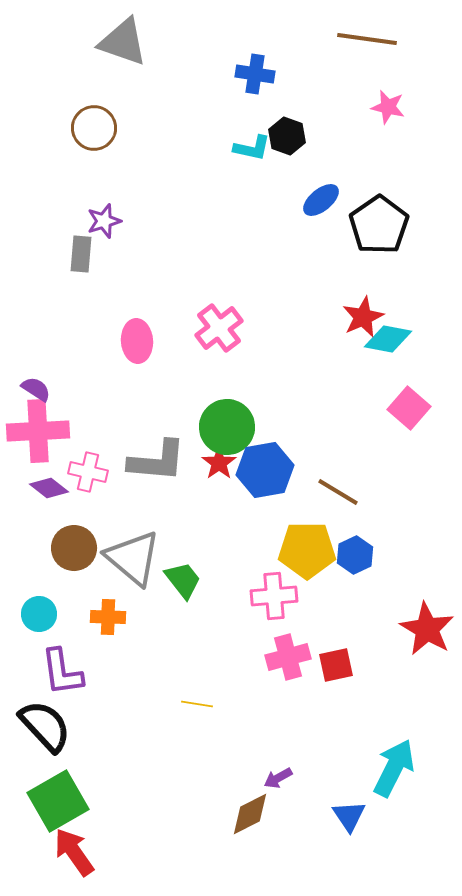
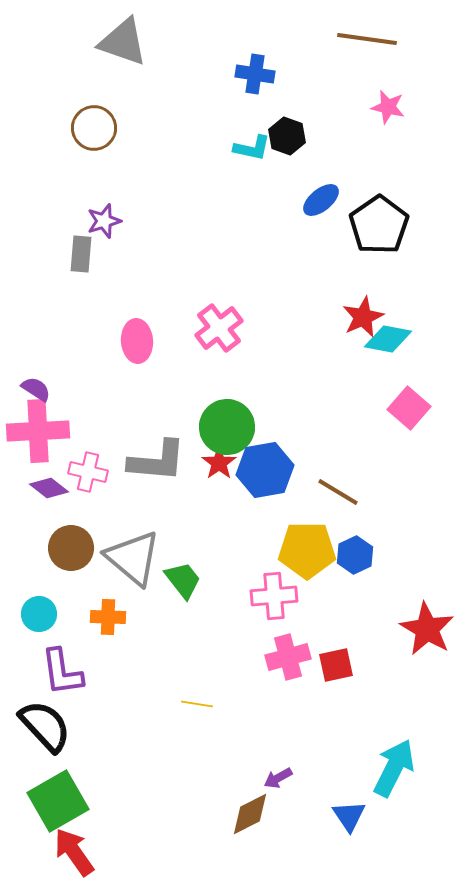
brown circle at (74, 548): moved 3 px left
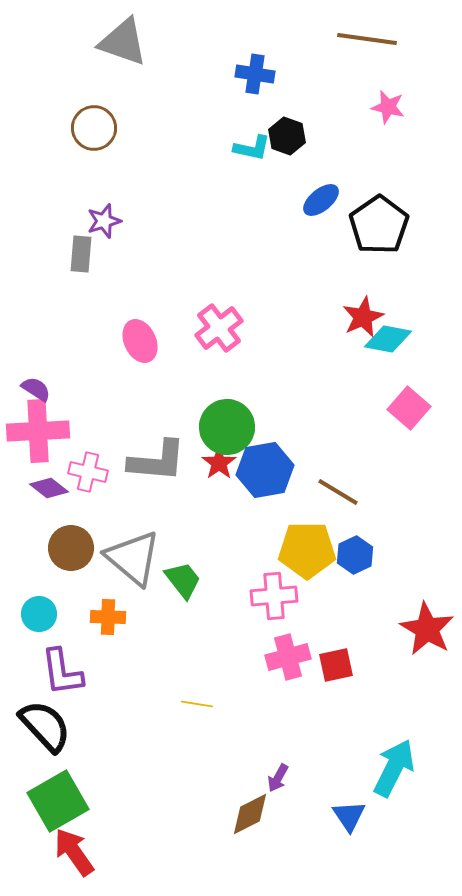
pink ellipse at (137, 341): moved 3 px right; rotated 21 degrees counterclockwise
purple arrow at (278, 778): rotated 32 degrees counterclockwise
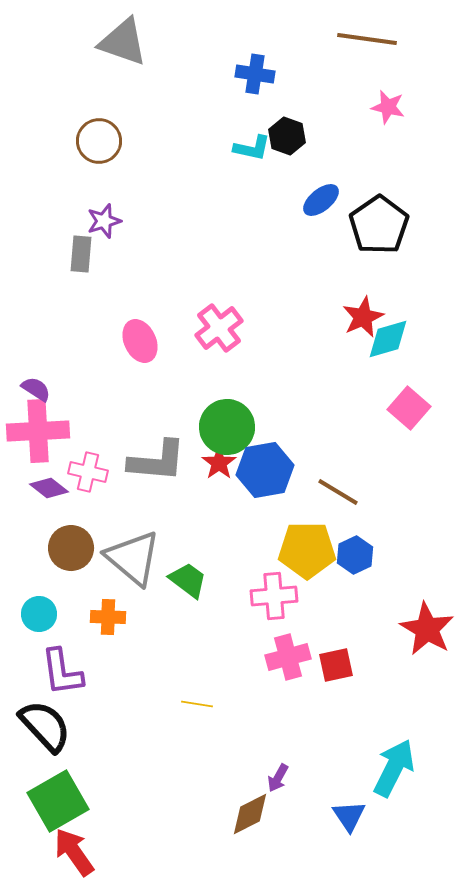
brown circle at (94, 128): moved 5 px right, 13 px down
cyan diamond at (388, 339): rotated 27 degrees counterclockwise
green trapezoid at (183, 580): moved 5 px right; rotated 15 degrees counterclockwise
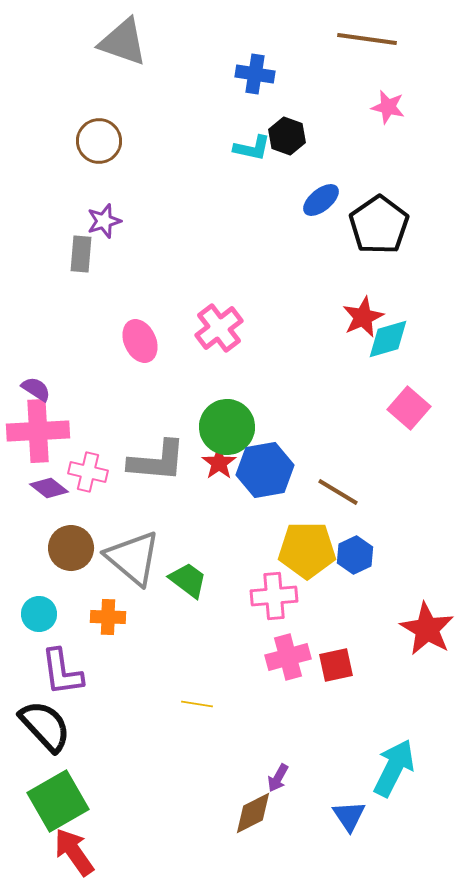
brown diamond at (250, 814): moved 3 px right, 1 px up
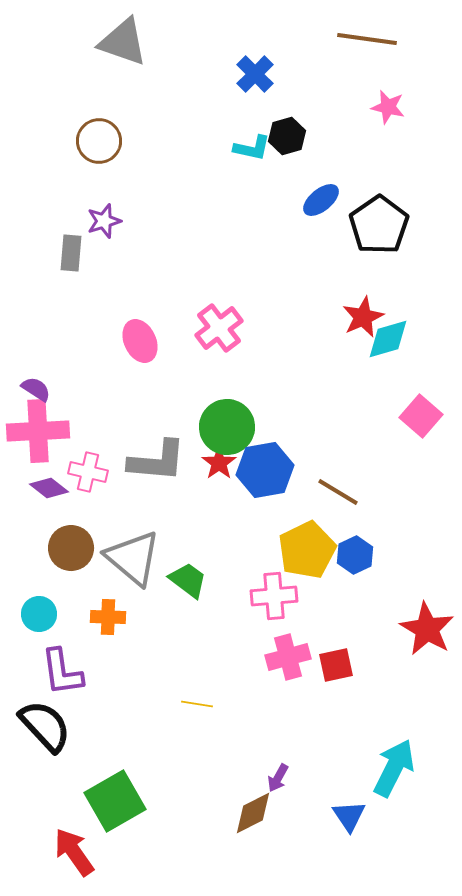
blue cross at (255, 74): rotated 36 degrees clockwise
black hexagon at (287, 136): rotated 24 degrees clockwise
gray rectangle at (81, 254): moved 10 px left, 1 px up
pink square at (409, 408): moved 12 px right, 8 px down
yellow pentagon at (307, 550): rotated 26 degrees counterclockwise
green square at (58, 801): moved 57 px right
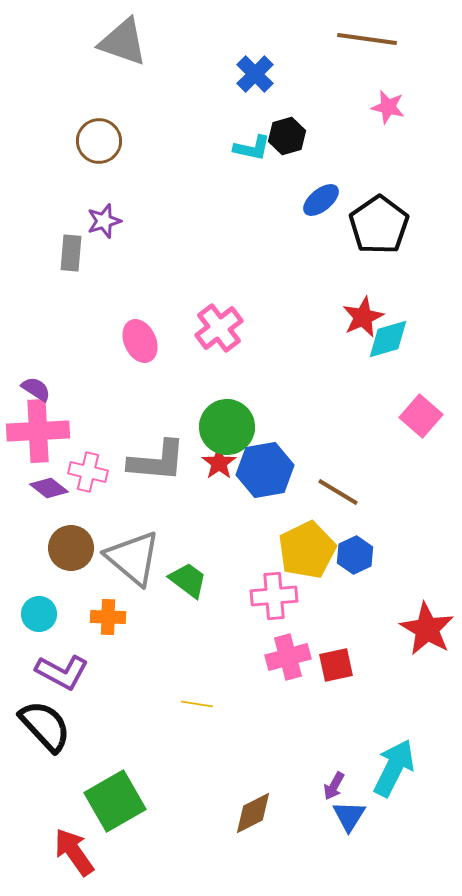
purple L-shape at (62, 672): rotated 54 degrees counterclockwise
purple arrow at (278, 778): moved 56 px right, 8 px down
blue triangle at (349, 816): rotated 6 degrees clockwise
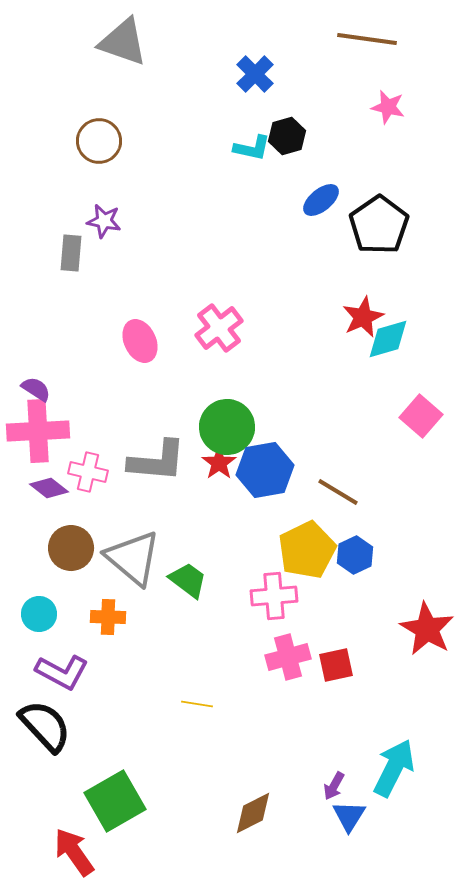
purple star at (104, 221): rotated 28 degrees clockwise
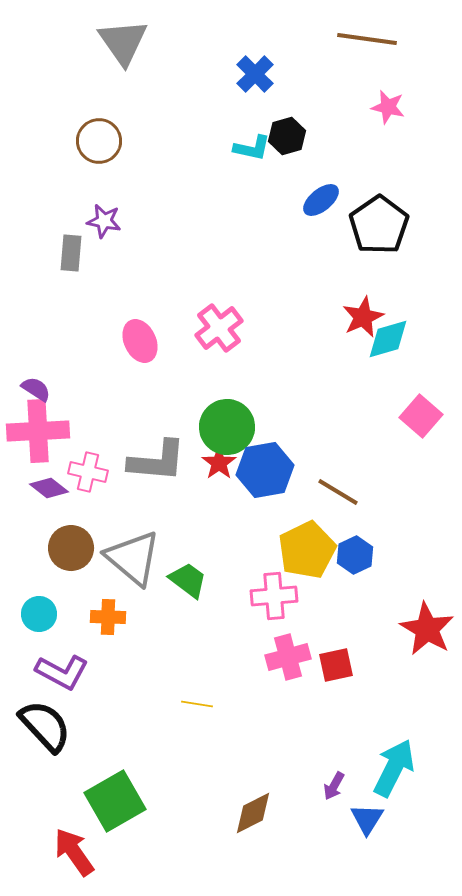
gray triangle at (123, 42): rotated 36 degrees clockwise
blue triangle at (349, 816): moved 18 px right, 3 px down
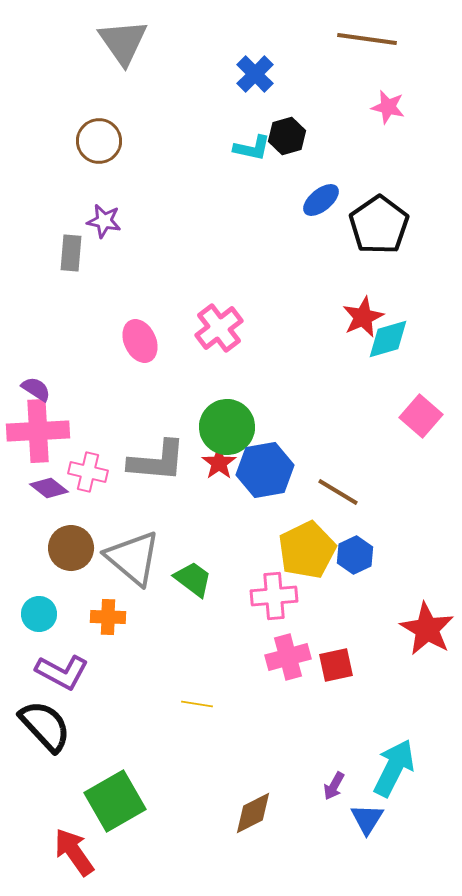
green trapezoid at (188, 580): moved 5 px right, 1 px up
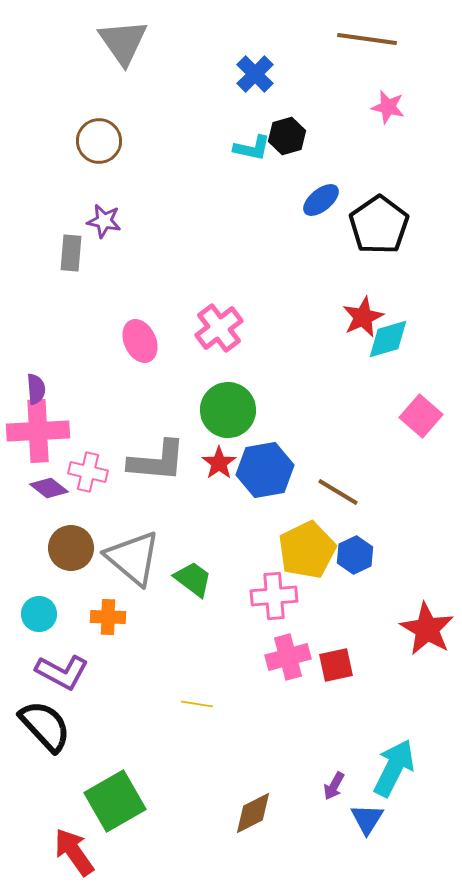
purple semicircle at (36, 389): rotated 52 degrees clockwise
green circle at (227, 427): moved 1 px right, 17 px up
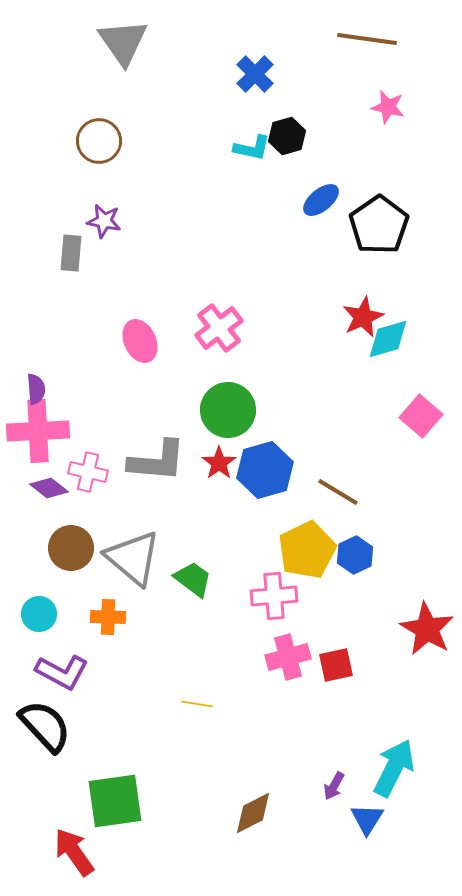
blue hexagon at (265, 470): rotated 6 degrees counterclockwise
green square at (115, 801): rotated 22 degrees clockwise
